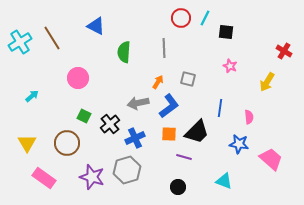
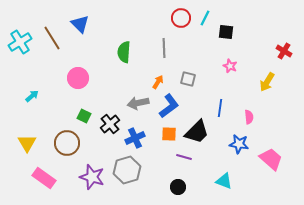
blue triangle: moved 16 px left, 2 px up; rotated 18 degrees clockwise
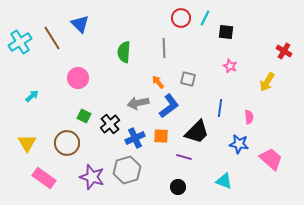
orange arrow: rotated 72 degrees counterclockwise
orange square: moved 8 px left, 2 px down
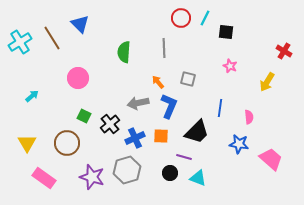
blue L-shape: rotated 30 degrees counterclockwise
cyan triangle: moved 26 px left, 3 px up
black circle: moved 8 px left, 14 px up
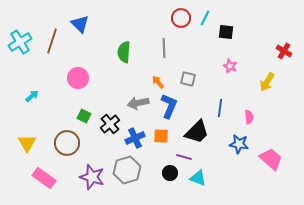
brown line: moved 3 px down; rotated 50 degrees clockwise
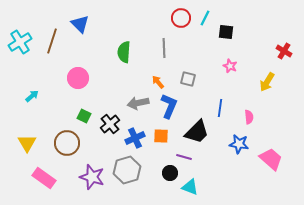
cyan triangle: moved 8 px left, 9 px down
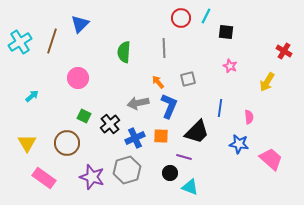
cyan line: moved 1 px right, 2 px up
blue triangle: rotated 30 degrees clockwise
gray square: rotated 28 degrees counterclockwise
